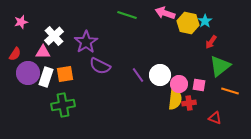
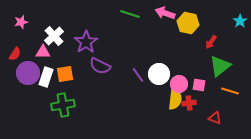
green line: moved 3 px right, 1 px up
cyan star: moved 35 px right
white circle: moved 1 px left, 1 px up
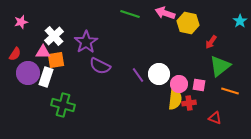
orange square: moved 9 px left, 14 px up
green cross: rotated 25 degrees clockwise
